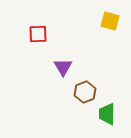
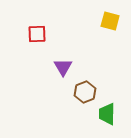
red square: moved 1 px left
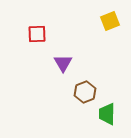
yellow square: rotated 36 degrees counterclockwise
purple triangle: moved 4 px up
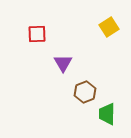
yellow square: moved 1 px left, 6 px down; rotated 12 degrees counterclockwise
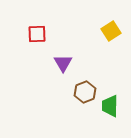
yellow square: moved 2 px right, 4 px down
green trapezoid: moved 3 px right, 8 px up
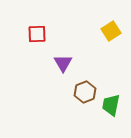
green trapezoid: moved 1 px right, 1 px up; rotated 10 degrees clockwise
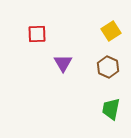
brown hexagon: moved 23 px right, 25 px up; rotated 15 degrees counterclockwise
green trapezoid: moved 4 px down
